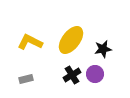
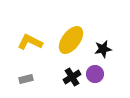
black cross: moved 2 px down
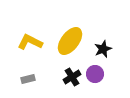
yellow ellipse: moved 1 px left, 1 px down
black star: rotated 12 degrees counterclockwise
gray rectangle: moved 2 px right
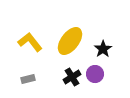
yellow L-shape: rotated 25 degrees clockwise
black star: rotated 12 degrees counterclockwise
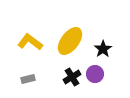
yellow L-shape: rotated 15 degrees counterclockwise
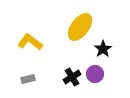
yellow ellipse: moved 10 px right, 14 px up
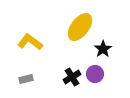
gray rectangle: moved 2 px left
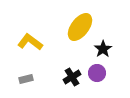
purple circle: moved 2 px right, 1 px up
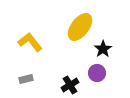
yellow L-shape: rotated 15 degrees clockwise
black cross: moved 2 px left, 8 px down
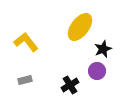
yellow L-shape: moved 4 px left
black star: rotated 12 degrees clockwise
purple circle: moved 2 px up
gray rectangle: moved 1 px left, 1 px down
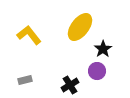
yellow L-shape: moved 3 px right, 7 px up
black star: rotated 12 degrees counterclockwise
